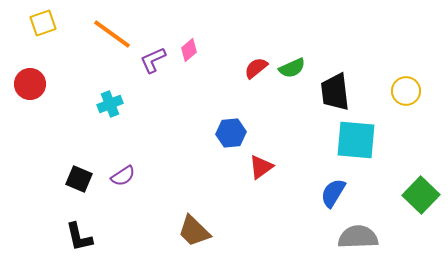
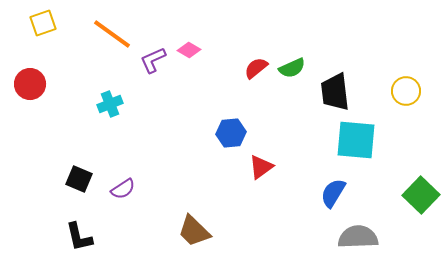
pink diamond: rotated 70 degrees clockwise
purple semicircle: moved 13 px down
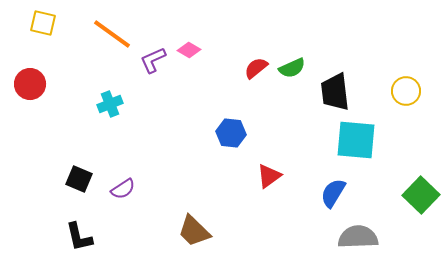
yellow square: rotated 32 degrees clockwise
blue hexagon: rotated 12 degrees clockwise
red triangle: moved 8 px right, 9 px down
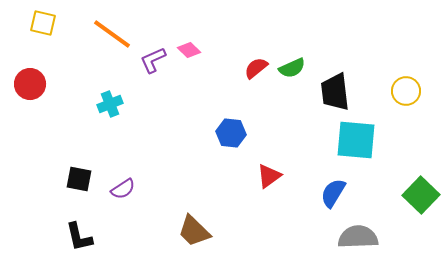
pink diamond: rotated 15 degrees clockwise
black square: rotated 12 degrees counterclockwise
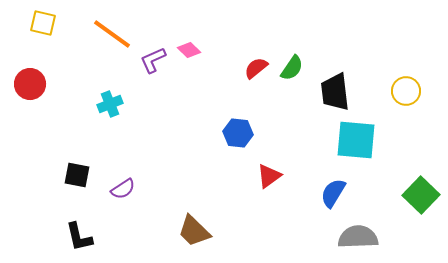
green semicircle: rotated 32 degrees counterclockwise
blue hexagon: moved 7 px right
black square: moved 2 px left, 4 px up
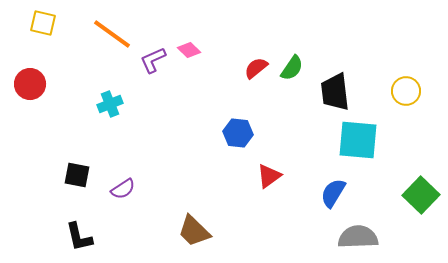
cyan square: moved 2 px right
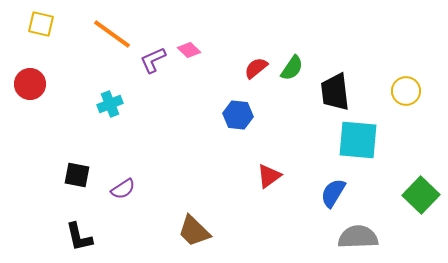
yellow square: moved 2 px left, 1 px down
blue hexagon: moved 18 px up
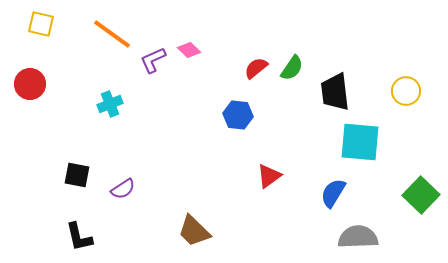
cyan square: moved 2 px right, 2 px down
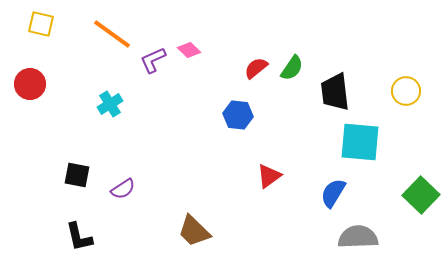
cyan cross: rotated 10 degrees counterclockwise
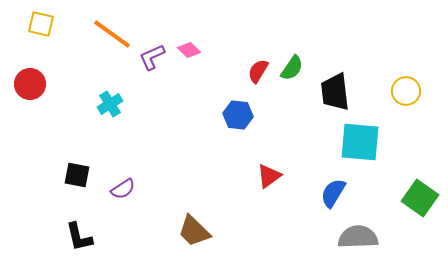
purple L-shape: moved 1 px left, 3 px up
red semicircle: moved 2 px right, 3 px down; rotated 20 degrees counterclockwise
green square: moved 1 px left, 3 px down; rotated 9 degrees counterclockwise
